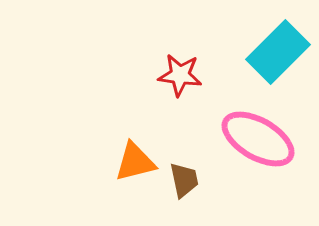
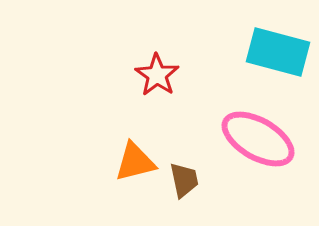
cyan rectangle: rotated 60 degrees clockwise
red star: moved 23 px left; rotated 27 degrees clockwise
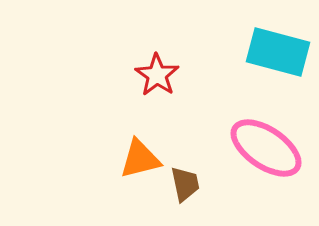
pink ellipse: moved 8 px right, 9 px down; rotated 4 degrees clockwise
orange triangle: moved 5 px right, 3 px up
brown trapezoid: moved 1 px right, 4 px down
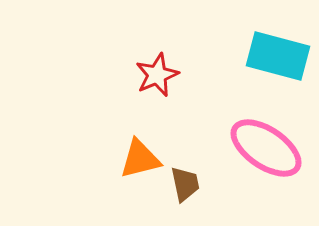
cyan rectangle: moved 4 px down
red star: rotated 15 degrees clockwise
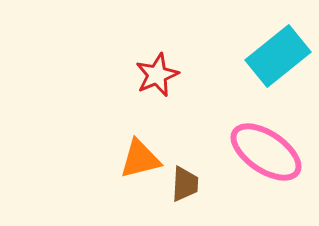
cyan rectangle: rotated 54 degrees counterclockwise
pink ellipse: moved 4 px down
brown trapezoid: rotated 15 degrees clockwise
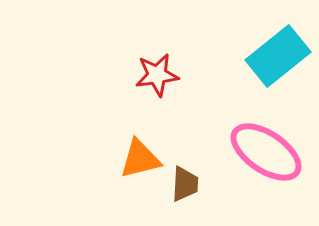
red star: rotated 15 degrees clockwise
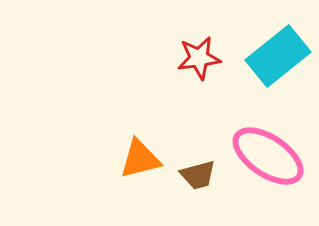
red star: moved 42 px right, 17 px up
pink ellipse: moved 2 px right, 4 px down
brown trapezoid: moved 13 px right, 9 px up; rotated 72 degrees clockwise
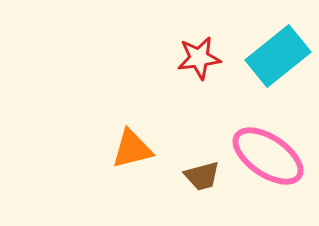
orange triangle: moved 8 px left, 10 px up
brown trapezoid: moved 4 px right, 1 px down
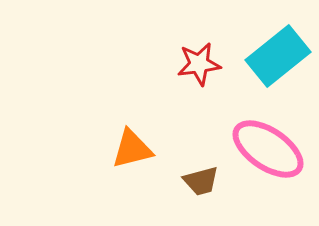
red star: moved 6 px down
pink ellipse: moved 7 px up
brown trapezoid: moved 1 px left, 5 px down
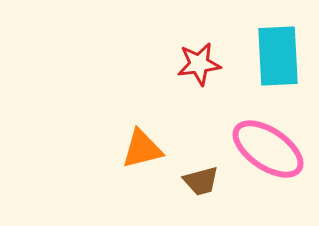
cyan rectangle: rotated 54 degrees counterclockwise
orange triangle: moved 10 px right
